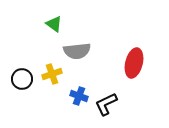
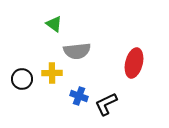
yellow cross: moved 1 px up; rotated 18 degrees clockwise
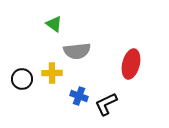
red ellipse: moved 3 px left, 1 px down
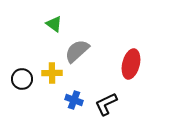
gray semicircle: rotated 144 degrees clockwise
blue cross: moved 5 px left, 4 px down
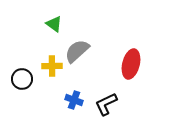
yellow cross: moved 7 px up
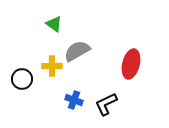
gray semicircle: rotated 12 degrees clockwise
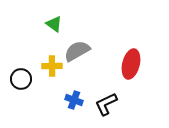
black circle: moved 1 px left
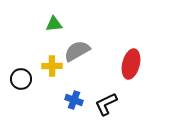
green triangle: rotated 42 degrees counterclockwise
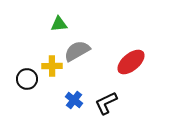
green triangle: moved 5 px right
red ellipse: moved 2 px up; rotated 36 degrees clockwise
black circle: moved 6 px right
blue cross: rotated 18 degrees clockwise
black L-shape: moved 1 px up
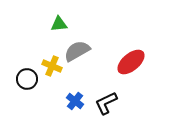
yellow cross: rotated 24 degrees clockwise
blue cross: moved 1 px right, 1 px down
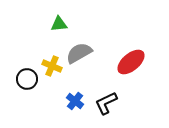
gray semicircle: moved 2 px right, 2 px down
